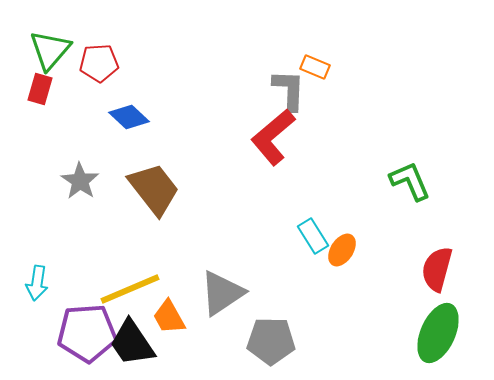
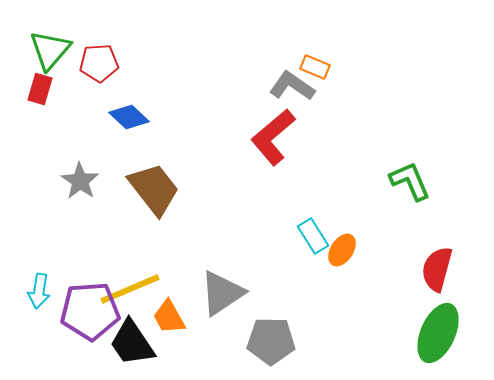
gray L-shape: moved 3 px right, 4 px up; rotated 57 degrees counterclockwise
cyan arrow: moved 2 px right, 8 px down
purple pentagon: moved 3 px right, 22 px up
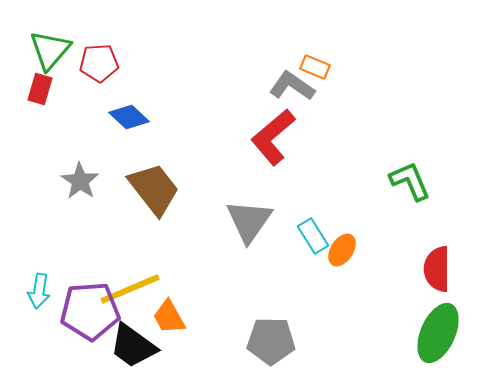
red semicircle: rotated 15 degrees counterclockwise
gray triangle: moved 27 px right, 72 px up; rotated 21 degrees counterclockwise
black trapezoid: moved 1 px right, 3 px down; rotated 20 degrees counterclockwise
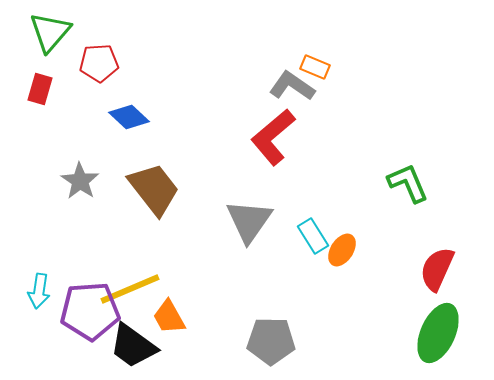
green triangle: moved 18 px up
green L-shape: moved 2 px left, 2 px down
red semicircle: rotated 24 degrees clockwise
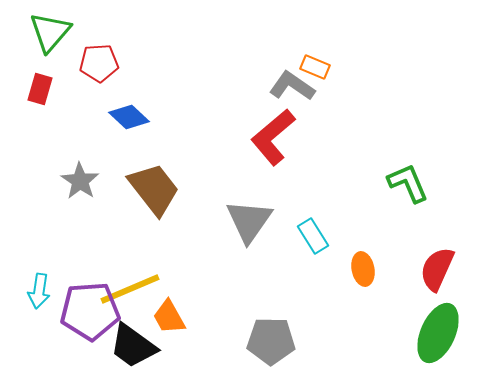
orange ellipse: moved 21 px right, 19 px down; rotated 44 degrees counterclockwise
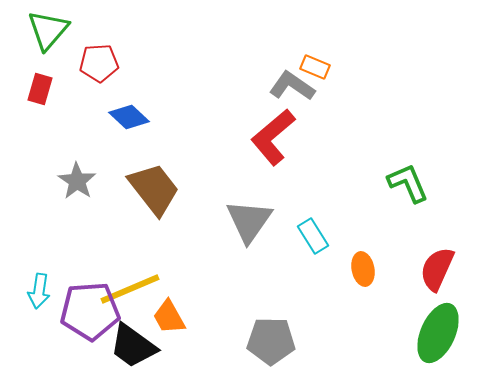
green triangle: moved 2 px left, 2 px up
gray star: moved 3 px left
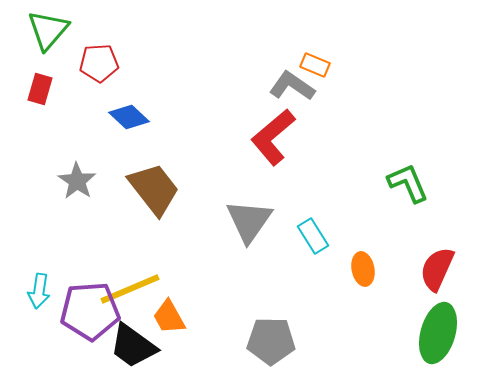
orange rectangle: moved 2 px up
green ellipse: rotated 8 degrees counterclockwise
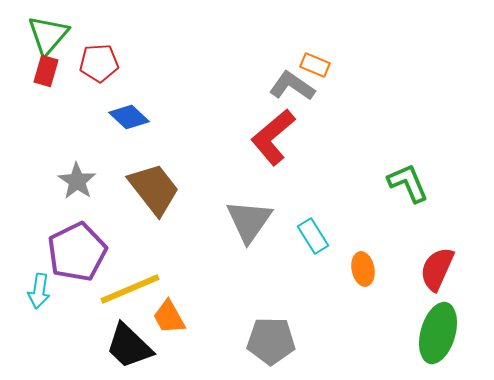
green triangle: moved 5 px down
red rectangle: moved 6 px right, 18 px up
purple pentagon: moved 13 px left, 59 px up; rotated 22 degrees counterclockwise
black trapezoid: moved 4 px left; rotated 8 degrees clockwise
